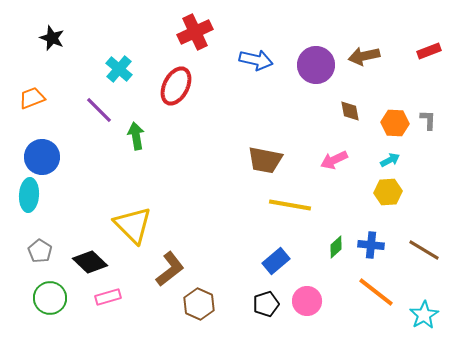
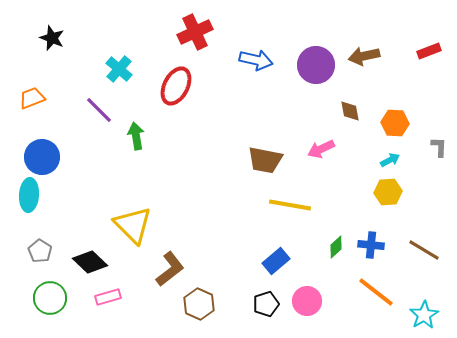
gray L-shape: moved 11 px right, 27 px down
pink arrow: moved 13 px left, 11 px up
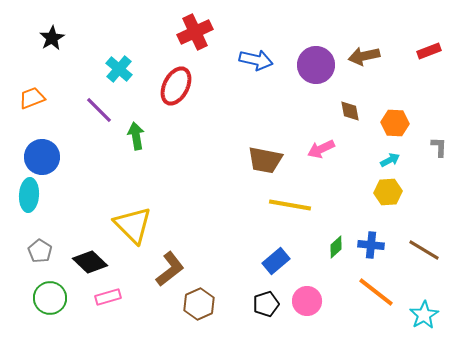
black star: rotated 20 degrees clockwise
brown hexagon: rotated 12 degrees clockwise
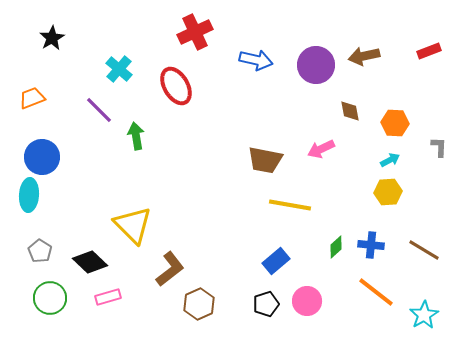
red ellipse: rotated 57 degrees counterclockwise
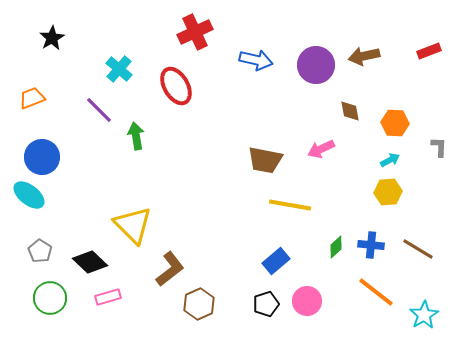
cyan ellipse: rotated 56 degrees counterclockwise
brown line: moved 6 px left, 1 px up
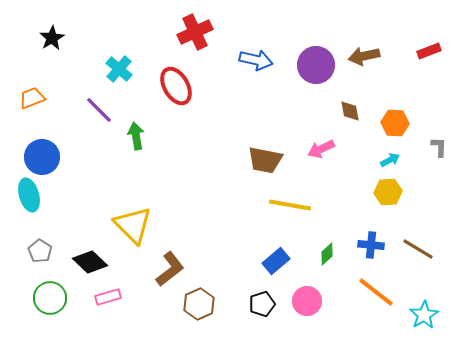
cyan ellipse: rotated 36 degrees clockwise
green diamond: moved 9 px left, 7 px down
black pentagon: moved 4 px left
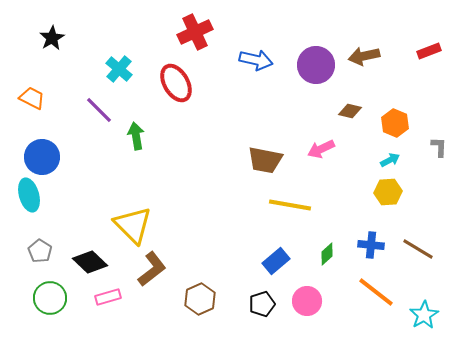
red ellipse: moved 3 px up
orange trapezoid: rotated 48 degrees clockwise
brown diamond: rotated 65 degrees counterclockwise
orange hexagon: rotated 20 degrees clockwise
brown L-shape: moved 18 px left
brown hexagon: moved 1 px right, 5 px up
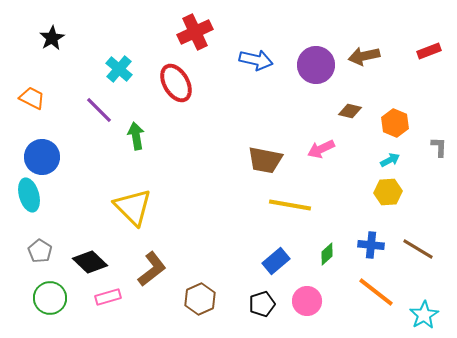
yellow triangle: moved 18 px up
